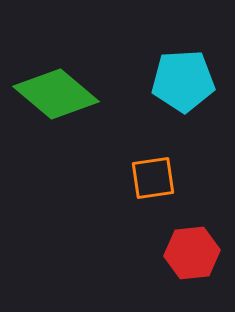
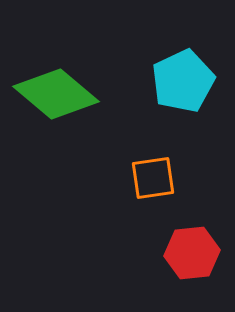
cyan pentagon: rotated 22 degrees counterclockwise
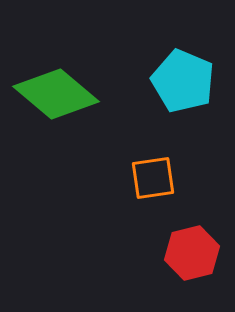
cyan pentagon: rotated 24 degrees counterclockwise
red hexagon: rotated 8 degrees counterclockwise
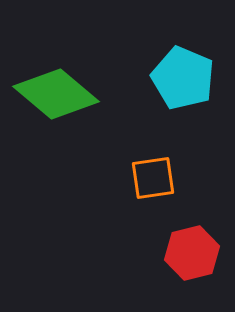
cyan pentagon: moved 3 px up
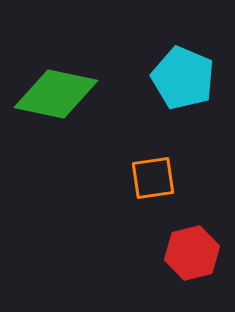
green diamond: rotated 28 degrees counterclockwise
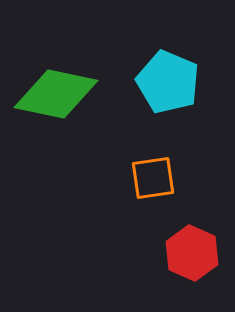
cyan pentagon: moved 15 px left, 4 px down
red hexagon: rotated 22 degrees counterclockwise
